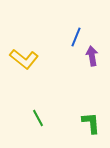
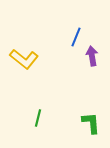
green line: rotated 42 degrees clockwise
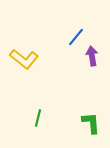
blue line: rotated 18 degrees clockwise
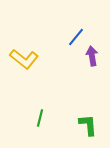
green line: moved 2 px right
green L-shape: moved 3 px left, 2 px down
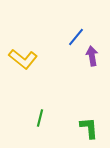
yellow L-shape: moved 1 px left
green L-shape: moved 1 px right, 3 px down
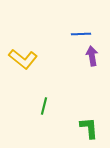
blue line: moved 5 px right, 3 px up; rotated 48 degrees clockwise
green line: moved 4 px right, 12 px up
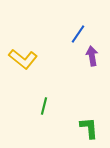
blue line: moved 3 px left; rotated 54 degrees counterclockwise
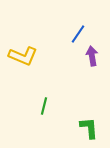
yellow L-shape: moved 3 px up; rotated 16 degrees counterclockwise
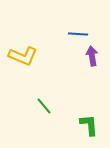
blue line: rotated 60 degrees clockwise
green line: rotated 54 degrees counterclockwise
green L-shape: moved 3 px up
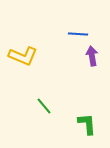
green L-shape: moved 2 px left, 1 px up
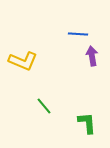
yellow L-shape: moved 5 px down
green L-shape: moved 1 px up
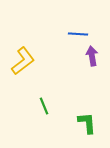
yellow L-shape: rotated 60 degrees counterclockwise
green line: rotated 18 degrees clockwise
